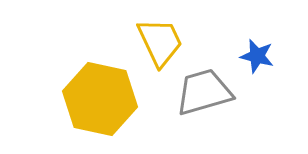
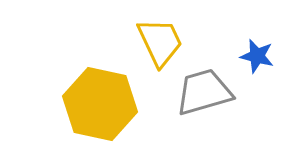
yellow hexagon: moved 5 px down
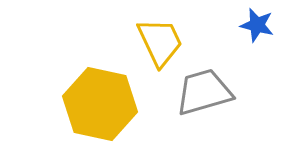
blue star: moved 31 px up
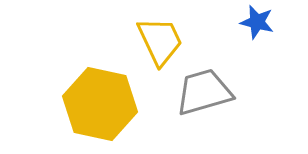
blue star: moved 3 px up
yellow trapezoid: moved 1 px up
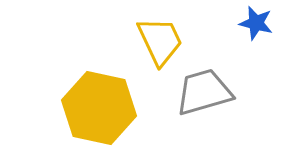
blue star: moved 1 px left, 1 px down
yellow hexagon: moved 1 px left, 4 px down
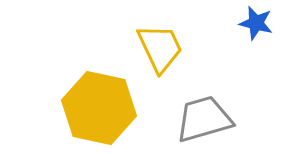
yellow trapezoid: moved 7 px down
gray trapezoid: moved 27 px down
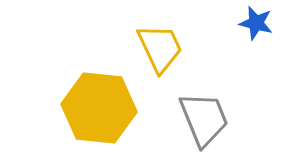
yellow hexagon: rotated 6 degrees counterclockwise
gray trapezoid: rotated 84 degrees clockwise
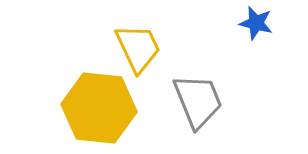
yellow trapezoid: moved 22 px left
gray trapezoid: moved 6 px left, 18 px up
